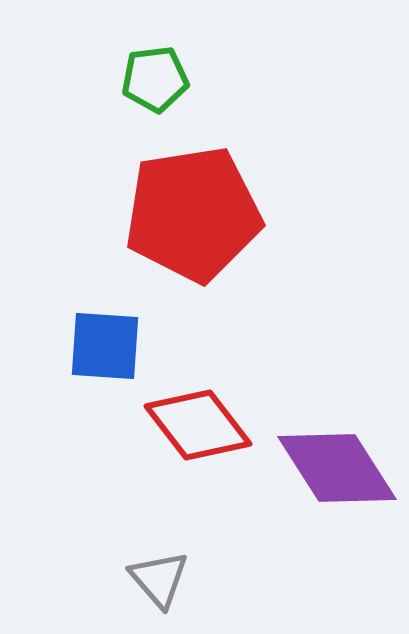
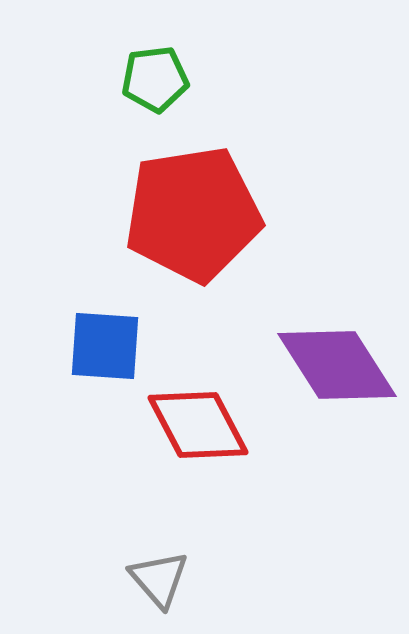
red diamond: rotated 10 degrees clockwise
purple diamond: moved 103 px up
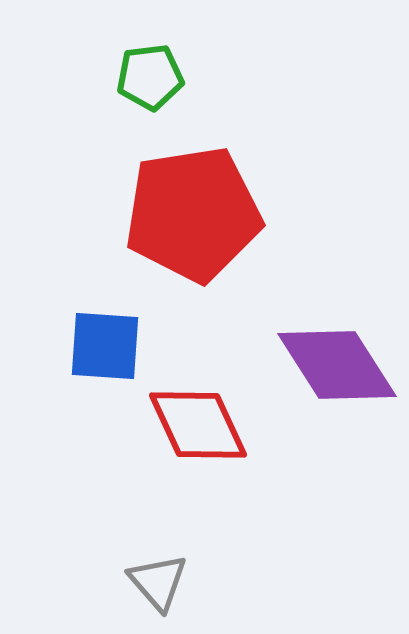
green pentagon: moved 5 px left, 2 px up
red diamond: rotated 3 degrees clockwise
gray triangle: moved 1 px left, 3 px down
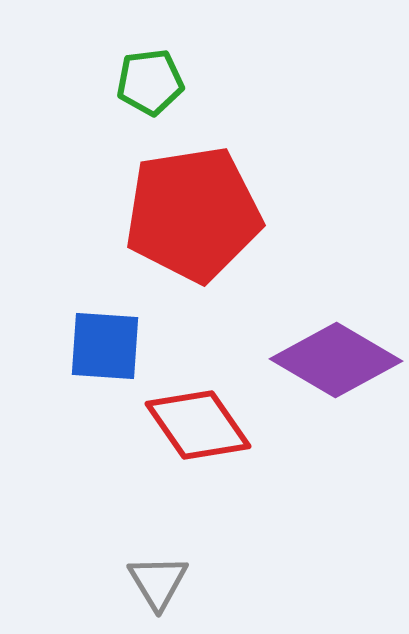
green pentagon: moved 5 px down
purple diamond: moved 1 px left, 5 px up; rotated 27 degrees counterclockwise
red diamond: rotated 10 degrees counterclockwise
gray triangle: rotated 10 degrees clockwise
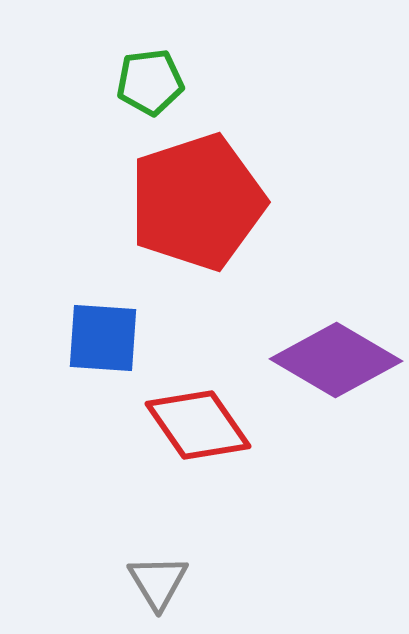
red pentagon: moved 4 px right, 12 px up; rotated 9 degrees counterclockwise
blue square: moved 2 px left, 8 px up
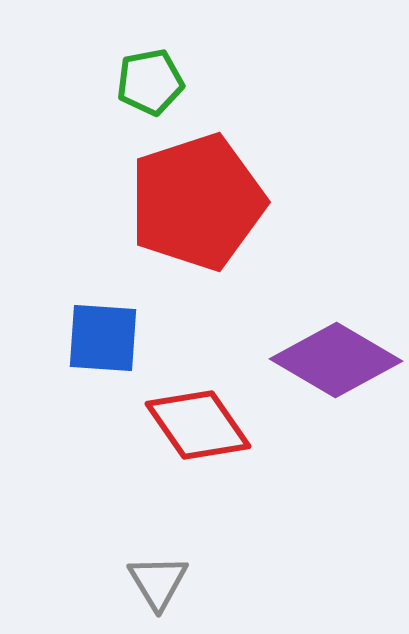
green pentagon: rotated 4 degrees counterclockwise
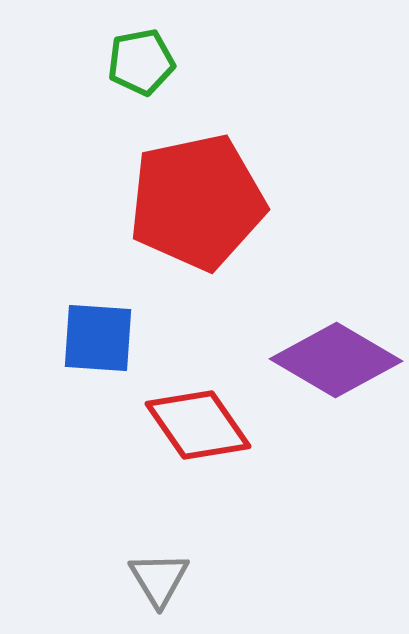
green pentagon: moved 9 px left, 20 px up
red pentagon: rotated 6 degrees clockwise
blue square: moved 5 px left
gray triangle: moved 1 px right, 3 px up
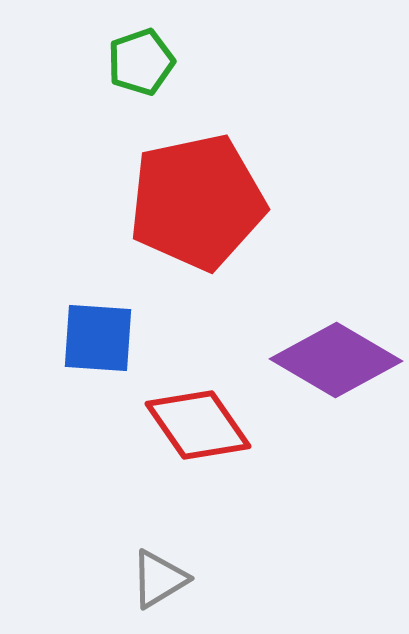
green pentagon: rotated 8 degrees counterclockwise
gray triangle: rotated 30 degrees clockwise
